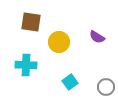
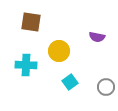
purple semicircle: rotated 21 degrees counterclockwise
yellow circle: moved 9 px down
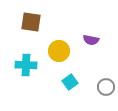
purple semicircle: moved 6 px left, 3 px down
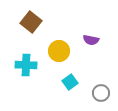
brown square: rotated 30 degrees clockwise
gray circle: moved 5 px left, 6 px down
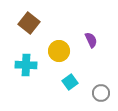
brown square: moved 2 px left, 1 px down
purple semicircle: rotated 126 degrees counterclockwise
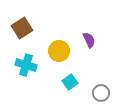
brown square: moved 7 px left, 5 px down; rotated 20 degrees clockwise
purple semicircle: moved 2 px left
cyan cross: rotated 15 degrees clockwise
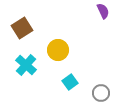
purple semicircle: moved 14 px right, 29 px up
yellow circle: moved 1 px left, 1 px up
cyan cross: rotated 25 degrees clockwise
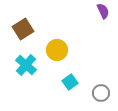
brown square: moved 1 px right, 1 px down
yellow circle: moved 1 px left
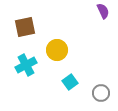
brown square: moved 2 px right, 2 px up; rotated 20 degrees clockwise
cyan cross: rotated 20 degrees clockwise
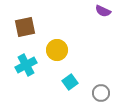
purple semicircle: rotated 140 degrees clockwise
